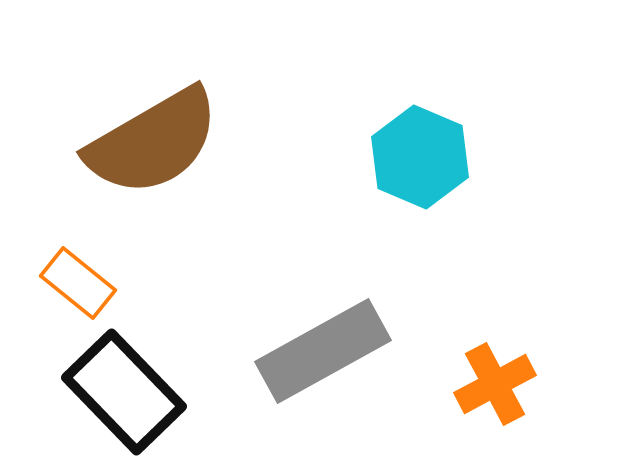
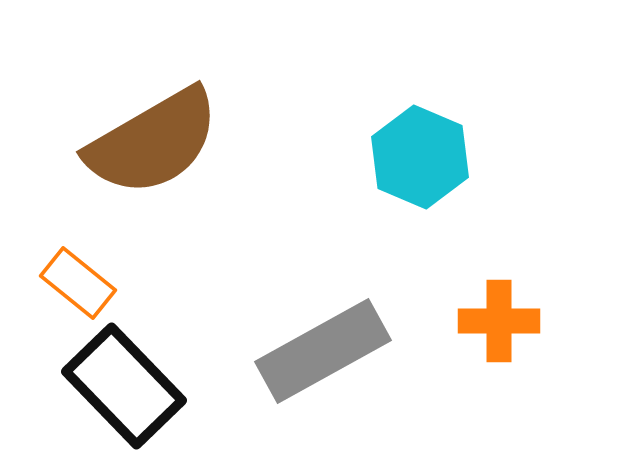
orange cross: moved 4 px right, 63 px up; rotated 28 degrees clockwise
black rectangle: moved 6 px up
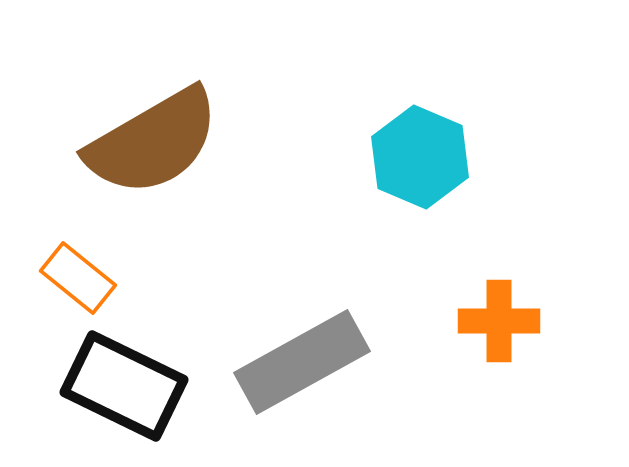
orange rectangle: moved 5 px up
gray rectangle: moved 21 px left, 11 px down
black rectangle: rotated 20 degrees counterclockwise
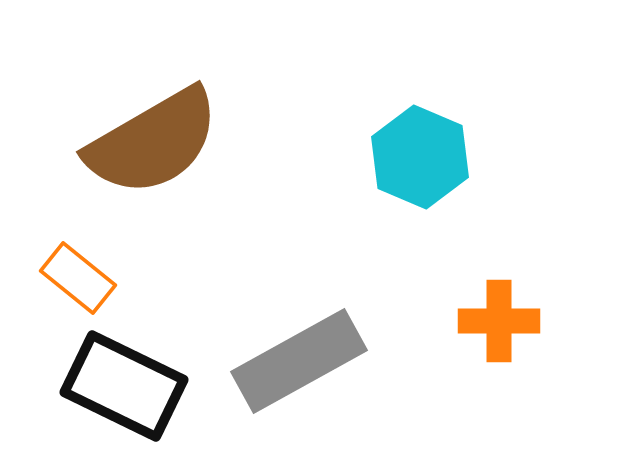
gray rectangle: moved 3 px left, 1 px up
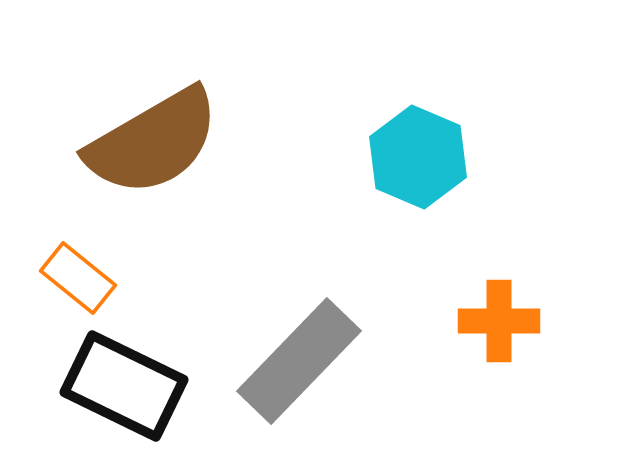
cyan hexagon: moved 2 px left
gray rectangle: rotated 17 degrees counterclockwise
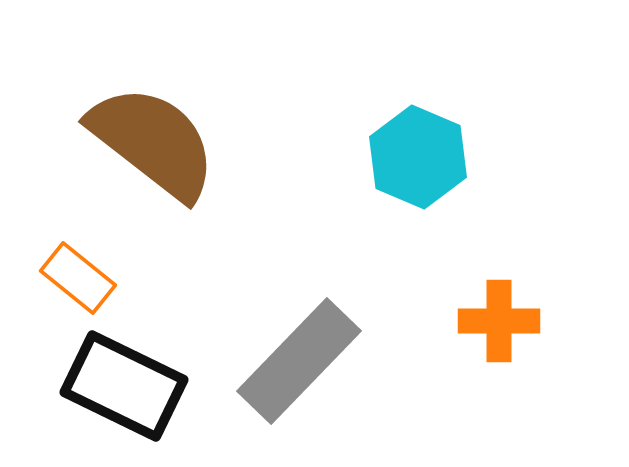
brown semicircle: rotated 112 degrees counterclockwise
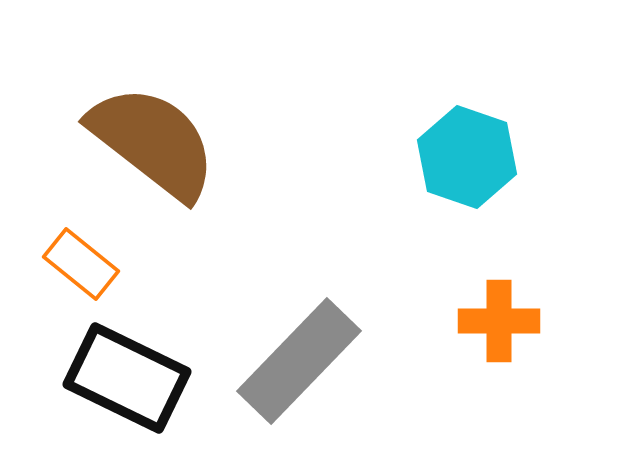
cyan hexagon: moved 49 px right; rotated 4 degrees counterclockwise
orange rectangle: moved 3 px right, 14 px up
black rectangle: moved 3 px right, 8 px up
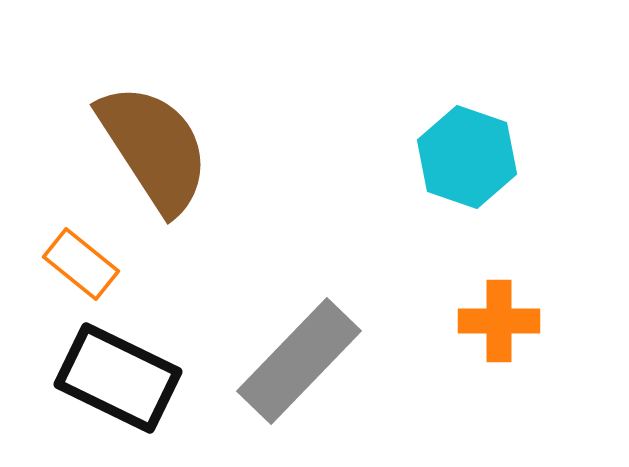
brown semicircle: moved 1 px right, 6 px down; rotated 19 degrees clockwise
black rectangle: moved 9 px left
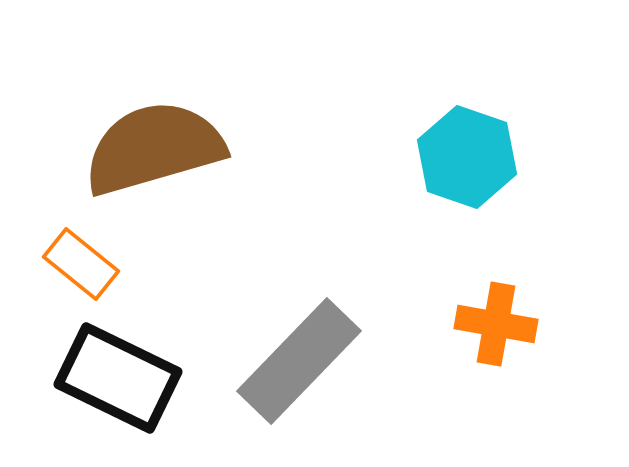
brown semicircle: rotated 73 degrees counterclockwise
orange cross: moved 3 px left, 3 px down; rotated 10 degrees clockwise
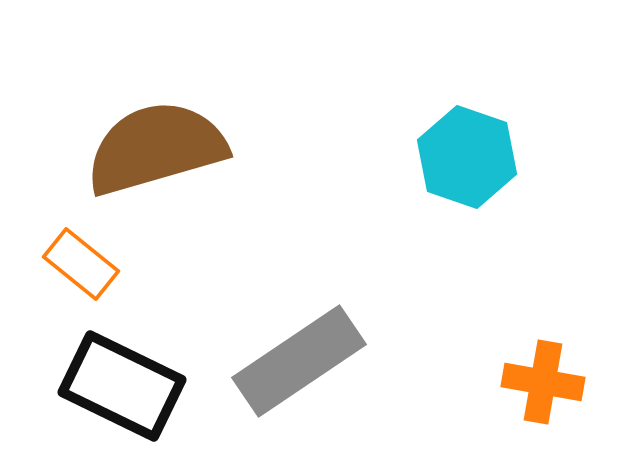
brown semicircle: moved 2 px right
orange cross: moved 47 px right, 58 px down
gray rectangle: rotated 12 degrees clockwise
black rectangle: moved 4 px right, 8 px down
